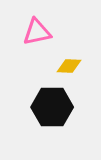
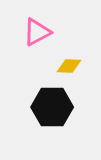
pink triangle: rotated 16 degrees counterclockwise
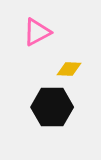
yellow diamond: moved 3 px down
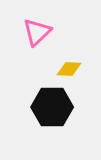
pink triangle: rotated 16 degrees counterclockwise
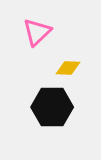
yellow diamond: moved 1 px left, 1 px up
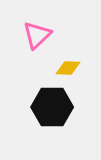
pink triangle: moved 3 px down
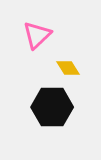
yellow diamond: rotated 55 degrees clockwise
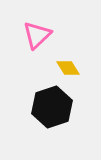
black hexagon: rotated 18 degrees counterclockwise
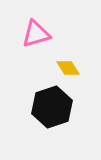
pink triangle: moved 1 px left, 1 px up; rotated 28 degrees clockwise
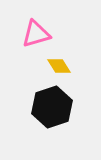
yellow diamond: moved 9 px left, 2 px up
